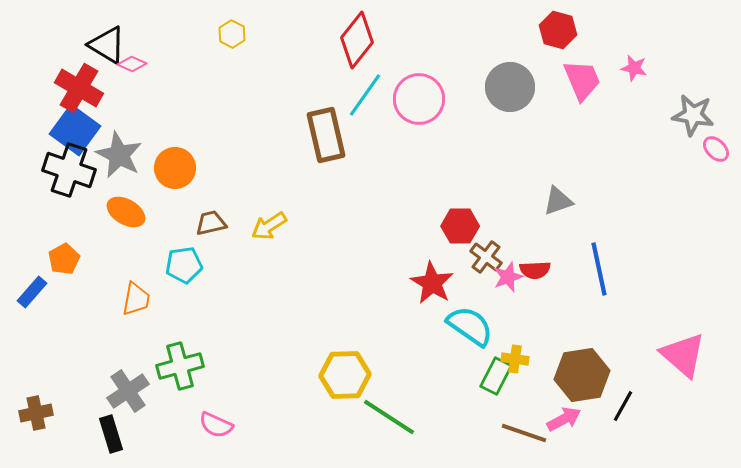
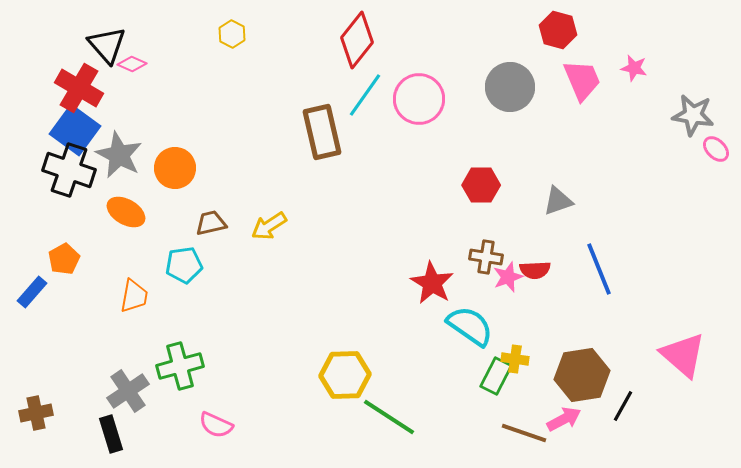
black triangle at (107, 45): rotated 18 degrees clockwise
brown rectangle at (326, 135): moved 4 px left, 3 px up
red hexagon at (460, 226): moved 21 px right, 41 px up
brown cross at (486, 257): rotated 28 degrees counterclockwise
blue line at (599, 269): rotated 10 degrees counterclockwise
orange trapezoid at (136, 299): moved 2 px left, 3 px up
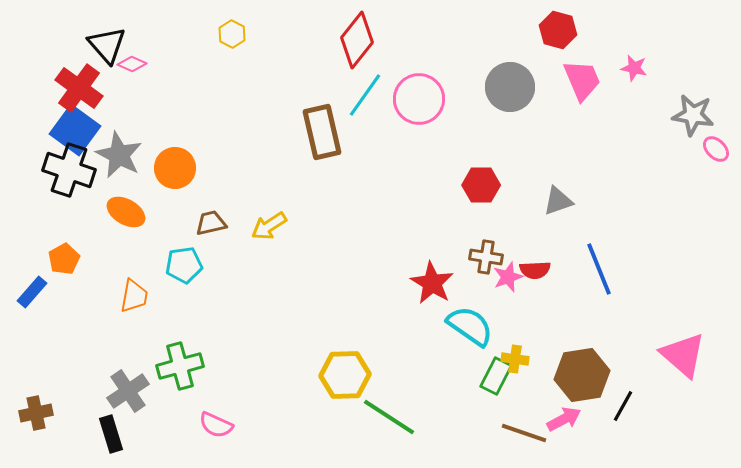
red cross at (79, 88): rotated 6 degrees clockwise
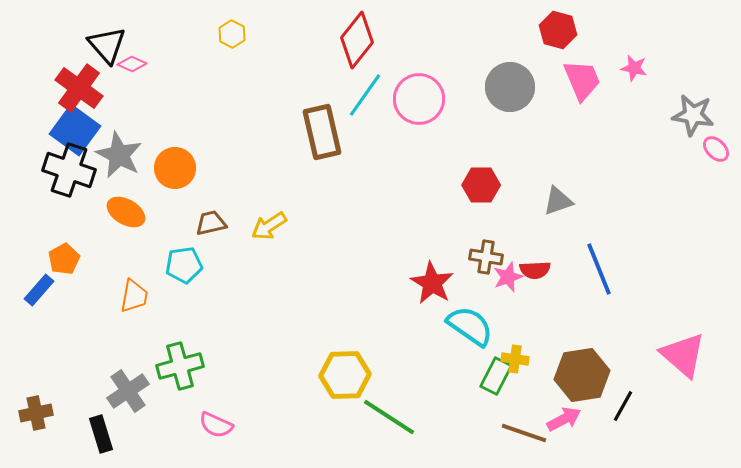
blue rectangle at (32, 292): moved 7 px right, 2 px up
black rectangle at (111, 434): moved 10 px left
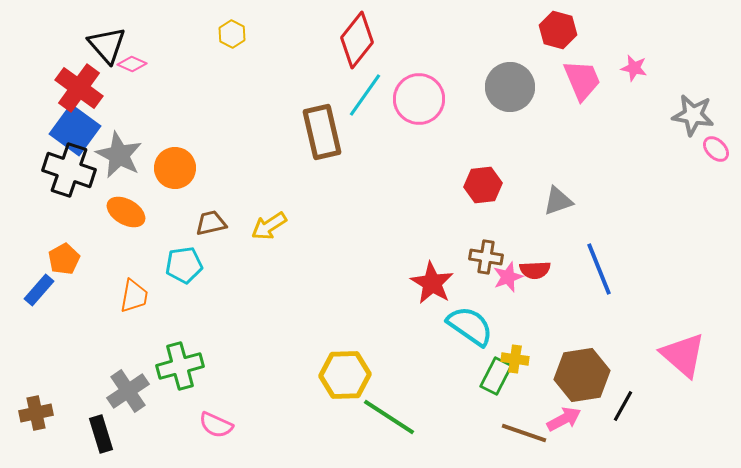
red hexagon at (481, 185): moved 2 px right; rotated 6 degrees counterclockwise
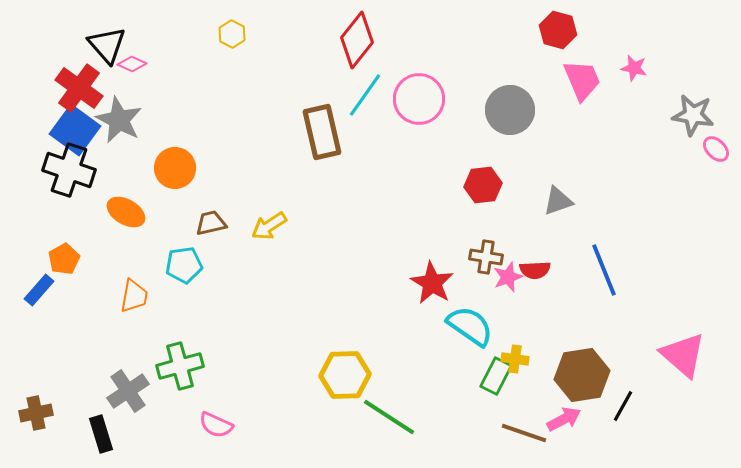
gray circle at (510, 87): moved 23 px down
gray star at (119, 155): moved 35 px up
blue line at (599, 269): moved 5 px right, 1 px down
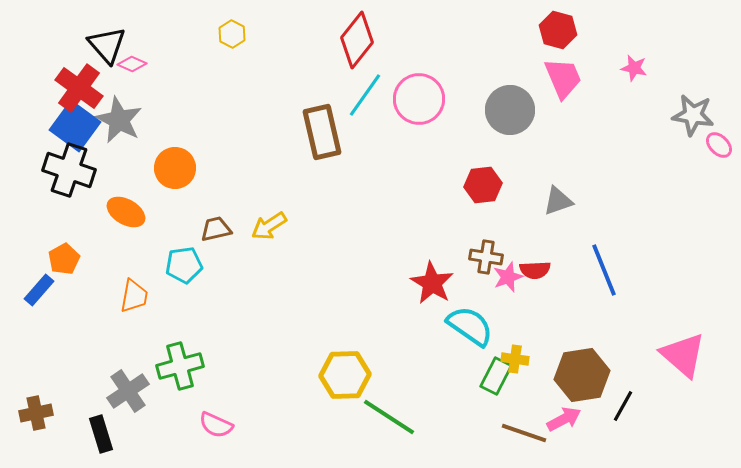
pink trapezoid at (582, 80): moved 19 px left, 2 px up
blue square at (75, 130): moved 4 px up
pink ellipse at (716, 149): moved 3 px right, 4 px up
brown trapezoid at (211, 223): moved 5 px right, 6 px down
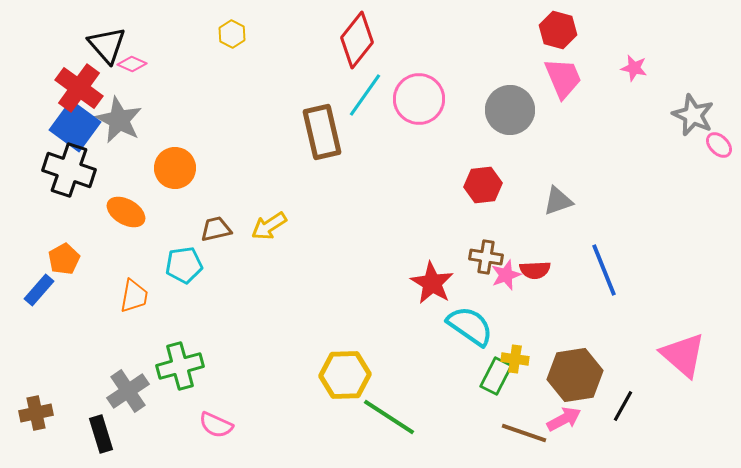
gray star at (693, 115): rotated 15 degrees clockwise
pink star at (508, 277): moved 2 px left, 2 px up
brown hexagon at (582, 375): moved 7 px left
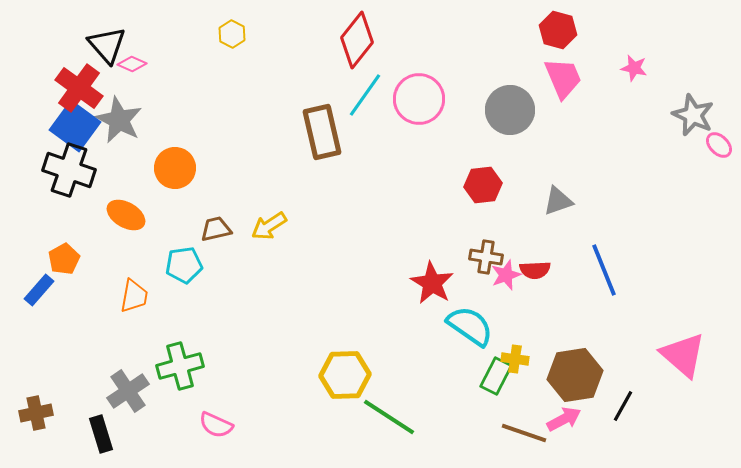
orange ellipse at (126, 212): moved 3 px down
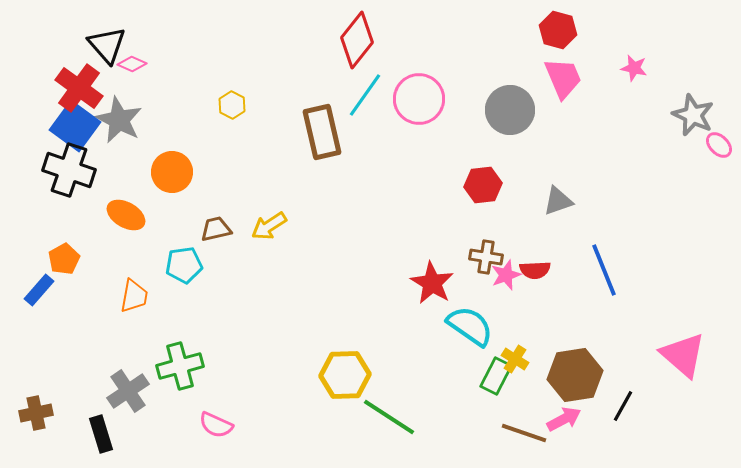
yellow hexagon at (232, 34): moved 71 px down
orange circle at (175, 168): moved 3 px left, 4 px down
yellow cross at (515, 359): rotated 24 degrees clockwise
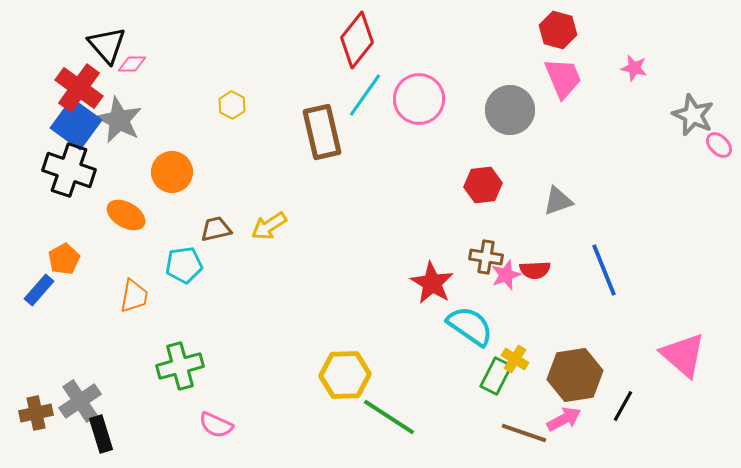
pink diamond at (132, 64): rotated 24 degrees counterclockwise
blue square at (75, 126): moved 1 px right, 2 px up
gray cross at (128, 391): moved 48 px left, 10 px down
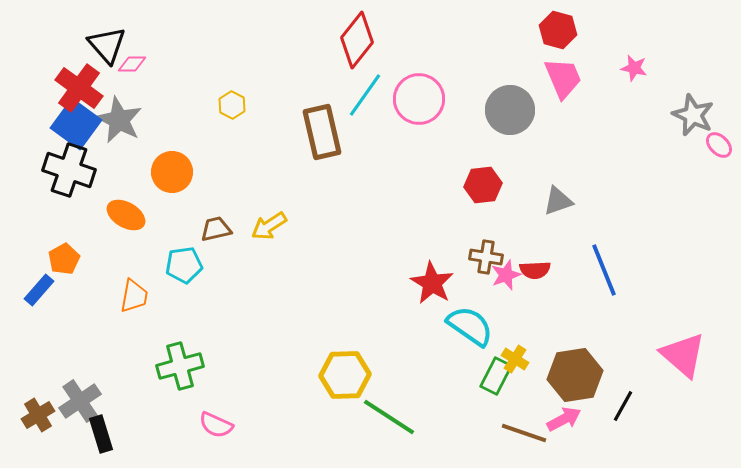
brown cross at (36, 413): moved 2 px right, 2 px down; rotated 20 degrees counterclockwise
